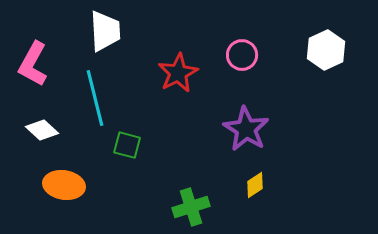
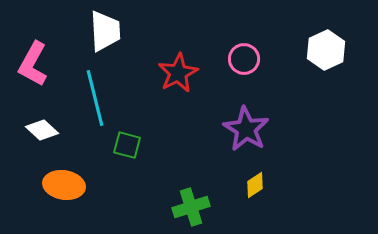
pink circle: moved 2 px right, 4 px down
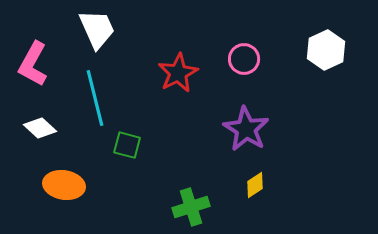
white trapezoid: moved 8 px left, 2 px up; rotated 21 degrees counterclockwise
white diamond: moved 2 px left, 2 px up
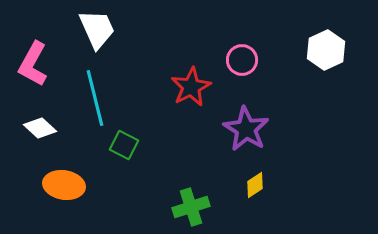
pink circle: moved 2 px left, 1 px down
red star: moved 13 px right, 14 px down
green square: moved 3 px left; rotated 12 degrees clockwise
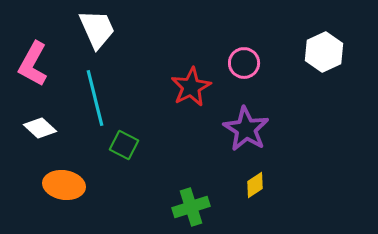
white hexagon: moved 2 px left, 2 px down
pink circle: moved 2 px right, 3 px down
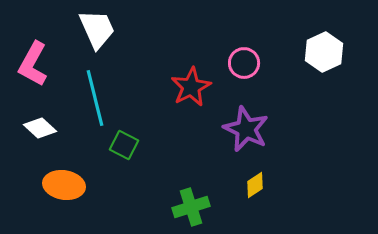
purple star: rotated 6 degrees counterclockwise
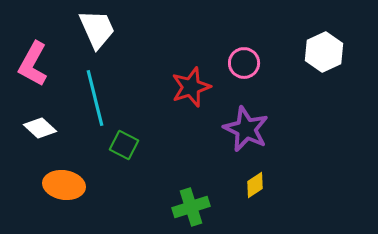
red star: rotated 9 degrees clockwise
